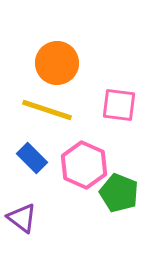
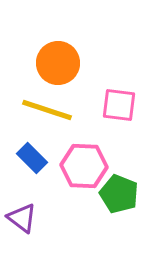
orange circle: moved 1 px right
pink hexagon: moved 1 px down; rotated 21 degrees counterclockwise
green pentagon: moved 1 px down
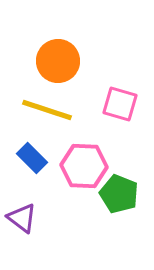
orange circle: moved 2 px up
pink square: moved 1 px right, 1 px up; rotated 9 degrees clockwise
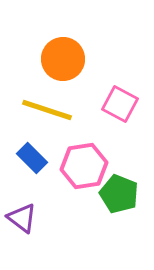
orange circle: moved 5 px right, 2 px up
pink square: rotated 12 degrees clockwise
pink hexagon: rotated 12 degrees counterclockwise
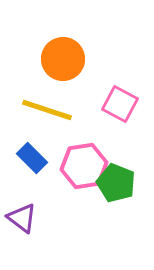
green pentagon: moved 3 px left, 11 px up
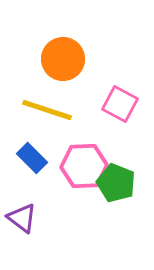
pink hexagon: rotated 6 degrees clockwise
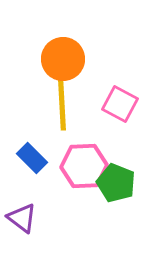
yellow line: moved 15 px right, 5 px up; rotated 69 degrees clockwise
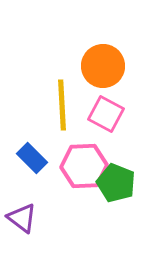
orange circle: moved 40 px right, 7 px down
pink square: moved 14 px left, 10 px down
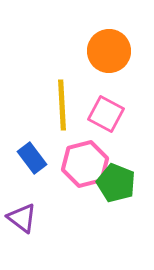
orange circle: moved 6 px right, 15 px up
blue rectangle: rotated 8 degrees clockwise
pink hexagon: moved 1 px right, 2 px up; rotated 12 degrees counterclockwise
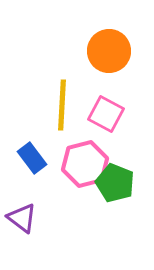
yellow line: rotated 6 degrees clockwise
green pentagon: moved 1 px left
